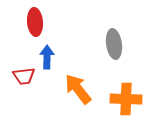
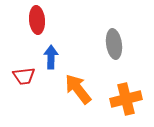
red ellipse: moved 2 px right, 2 px up
blue arrow: moved 4 px right
orange cross: rotated 16 degrees counterclockwise
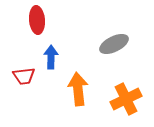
gray ellipse: rotated 72 degrees clockwise
orange arrow: rotated 32 degrees clockwise
orange cross: rotated 12 degrees counterclockwise
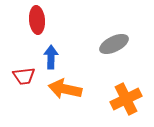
orange arrow: moved 13 px left; rotated 72 degrees counterclockwise
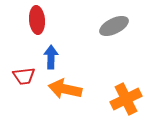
gray ellipse: moved 18 px up
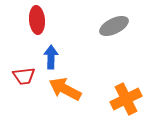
orange arrow: rotated 16 degrees clockwise
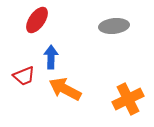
red ellipse: rotated 40 degrees clockwise
gray ellipse: rotated 20 degrees clockwise
red trapezoid: rotated 15 degrees counterclockwise
orange cross: moved 2 px right
